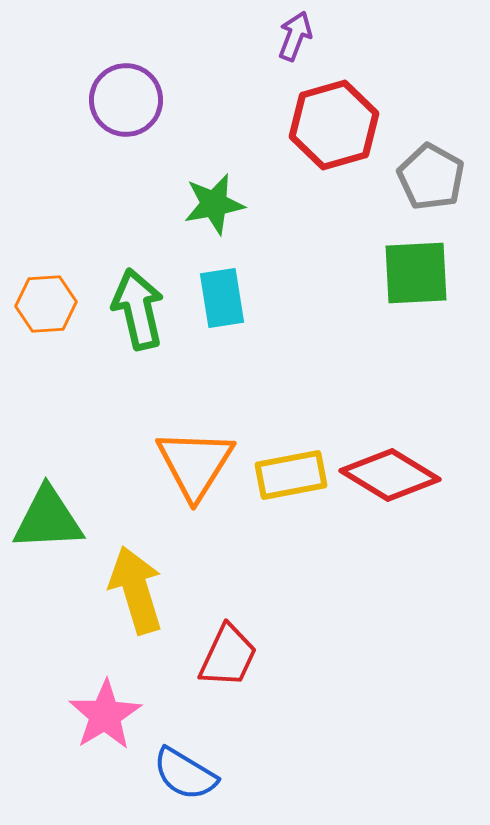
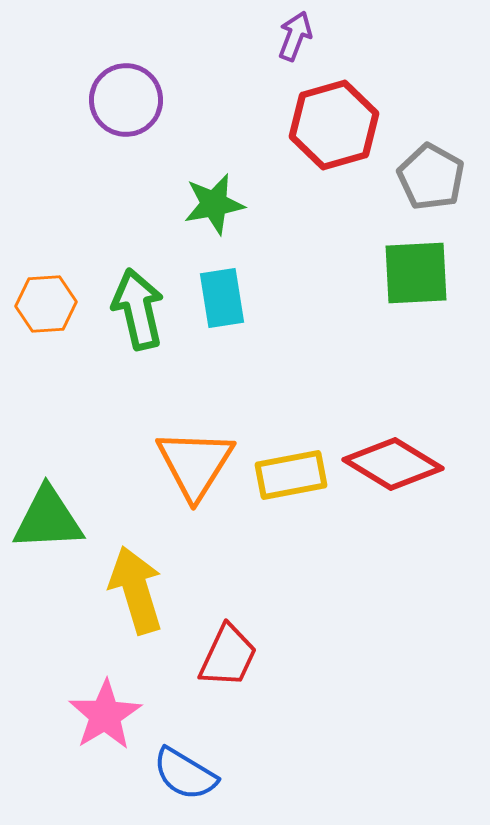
red diamond: moved 3 px right, 11 px up
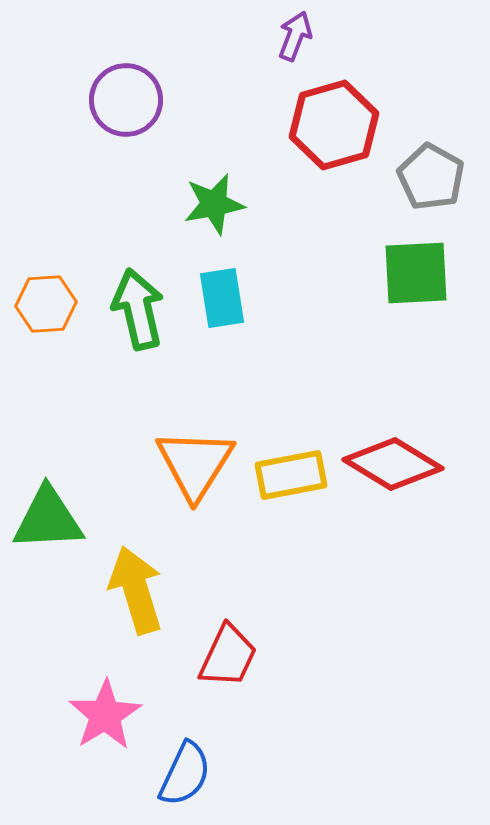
blue semicircle: rotated 96 degrees counterclockwise
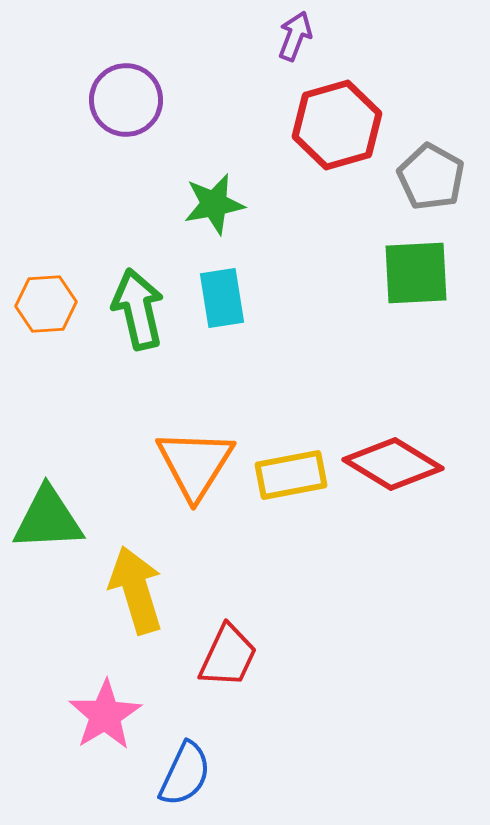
red hexagon: moved 3 px right
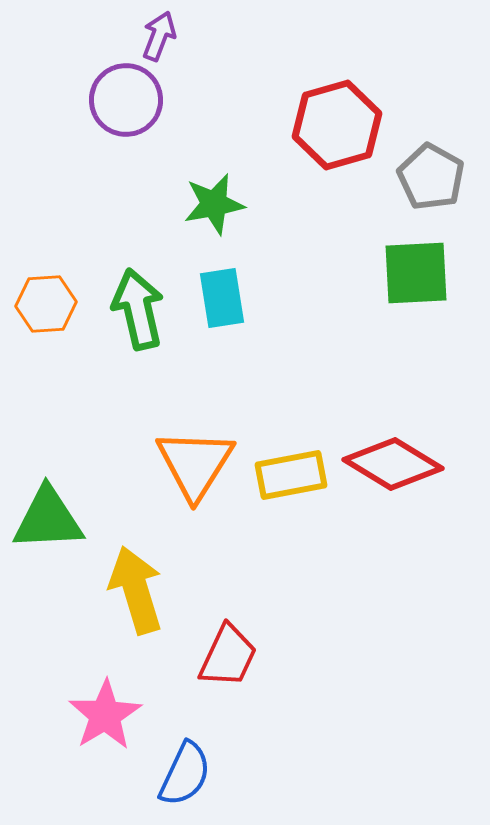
purple arrow: moved 136 px left
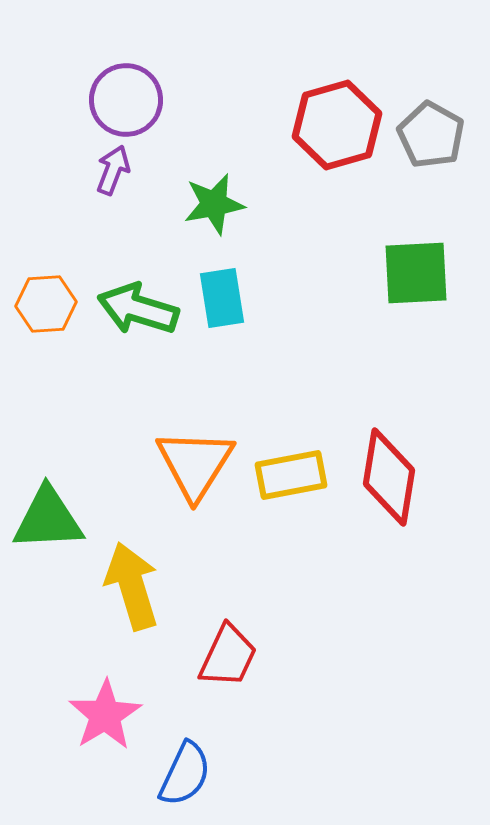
purple arrow: moved 46 px left, 134 px down
gray pentagon: moved 42 px up
green arrow: rotated 60 degrees counterclockwise
red diamond: moved 4 px left, 13 px down; rotated 68 degrees clockwise
yellow arrow: moved 4 px left, 4 px up
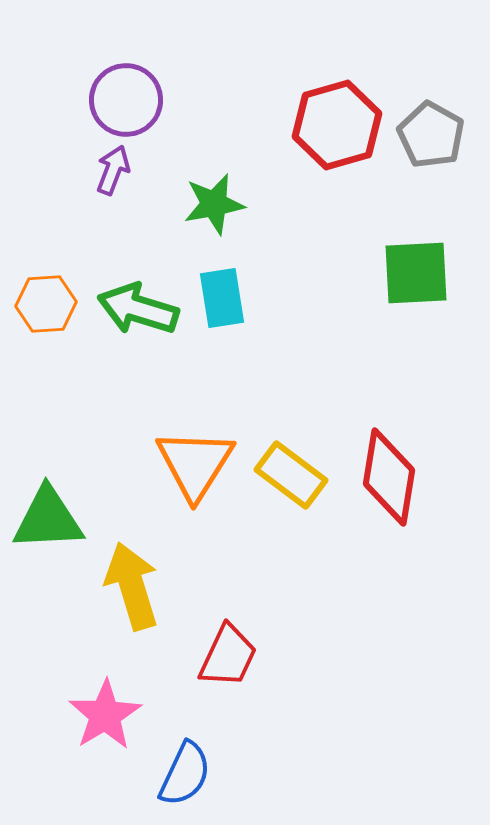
yellow rectangle: rotated 48 degrees clockwise
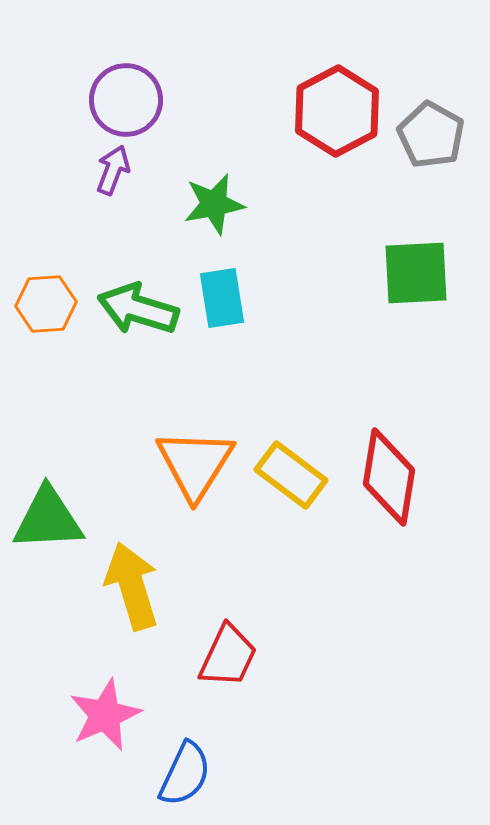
red hexagon: moved 14 px up; rotated 12 degrees counterclockwise
pink star: rotated 8 degrees clockwise
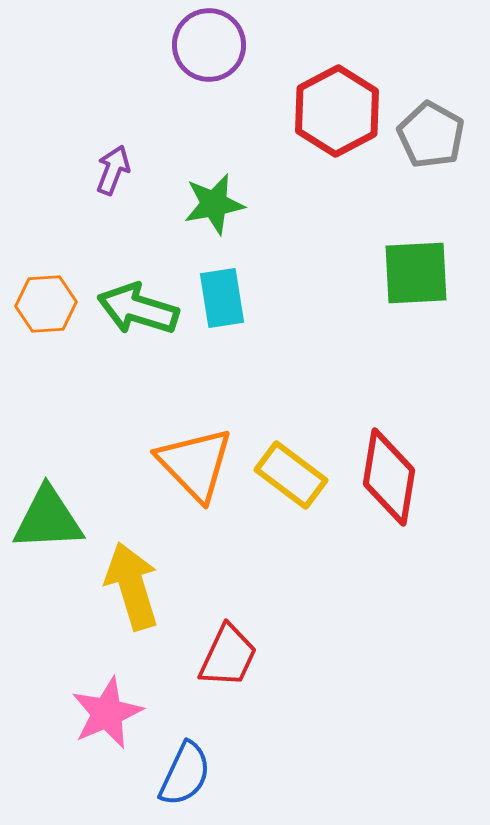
purple circle: moved 83 px right, 55 px up
orange triangle: rotated 16 degrees counterclockwise
pink star: moved 2 px right, 2 px up
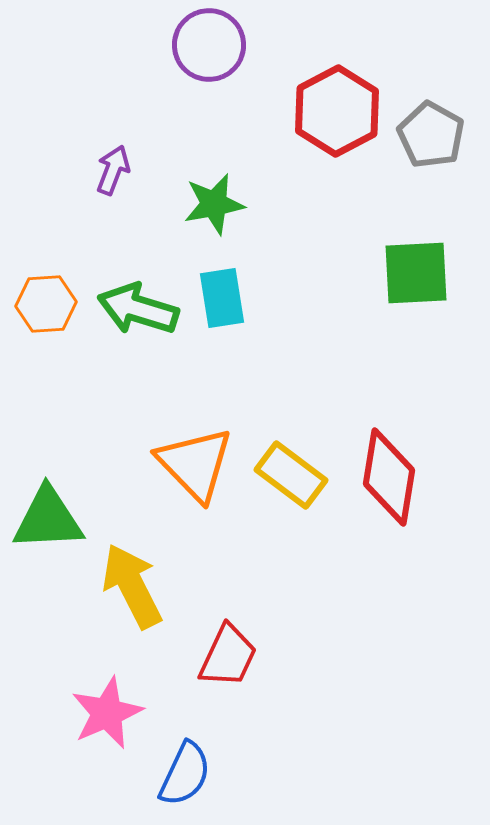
yellow arrow: rotated 10 degrees counterclockwise
